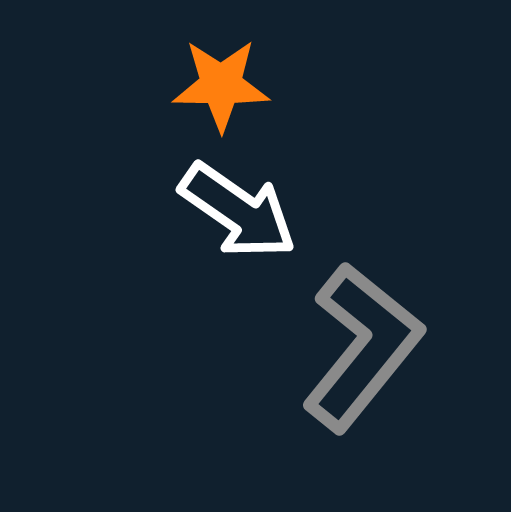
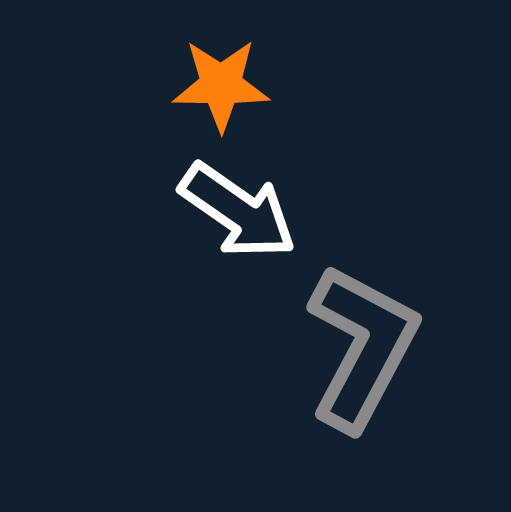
gray L-shape: rotated 11 degrees counterclockwise
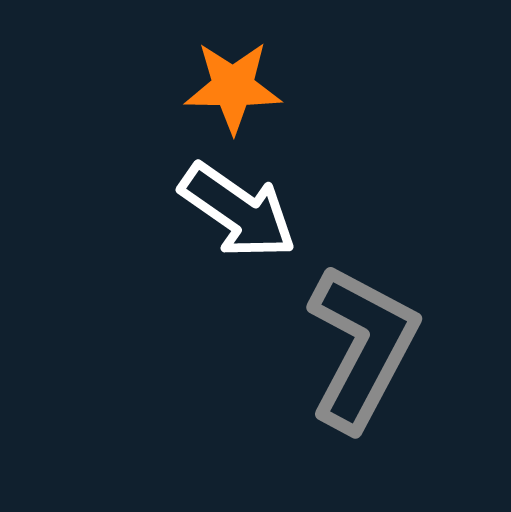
orange star: moved 12 px right, 2 px down
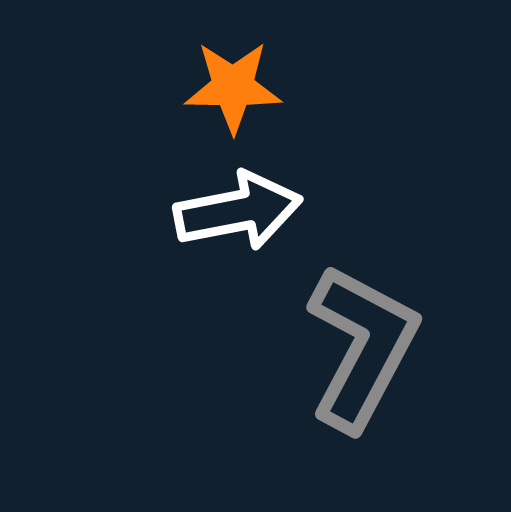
white arrow: rotated 46 degrees counterclockwise
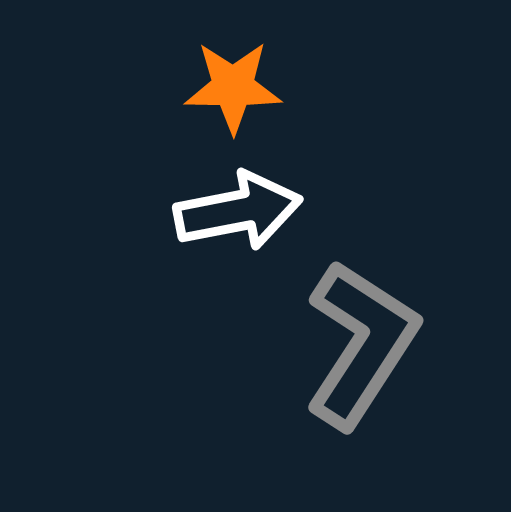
gray L-shape: moved 1 px left, 3 px up; rotated 5 degrees clockwise
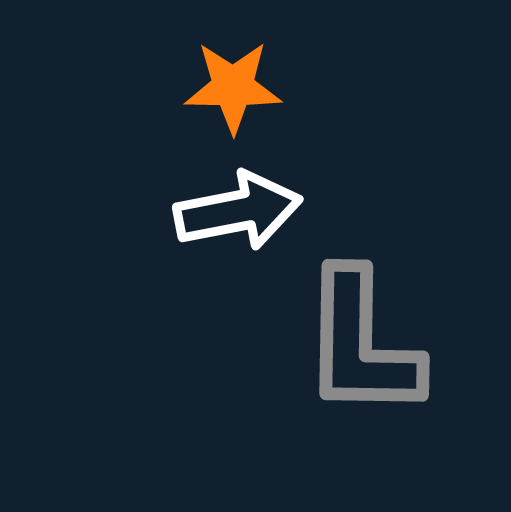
gray L-shape: rotated 148 degrees clockwise
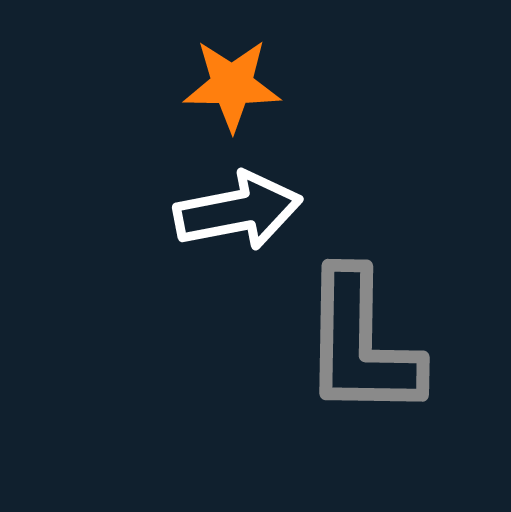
orange star: moved 1 px left, 2 px up
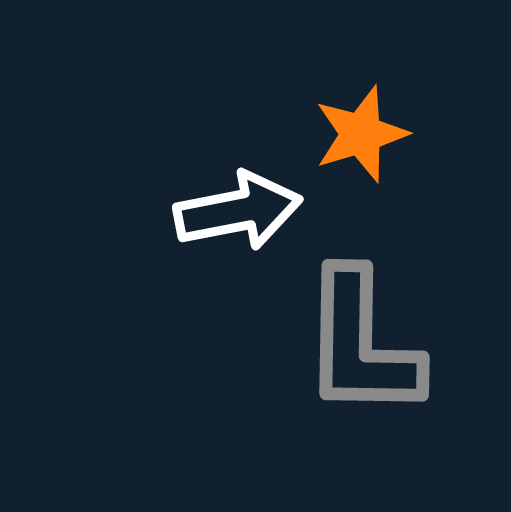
orange star: moved 129 px right, 49 px down; rotated 18 degrees counterclockwise
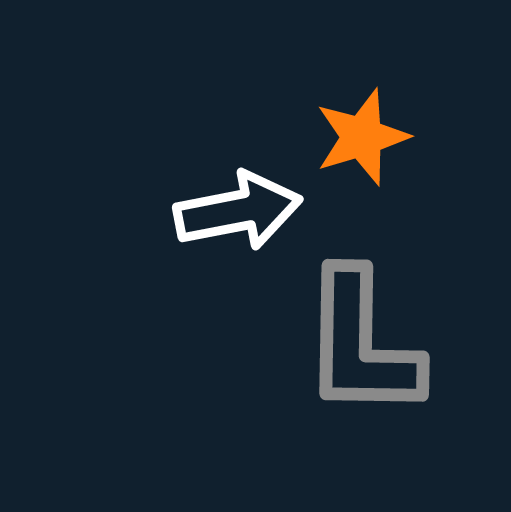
orange star: moved 1 px right, 3 px down
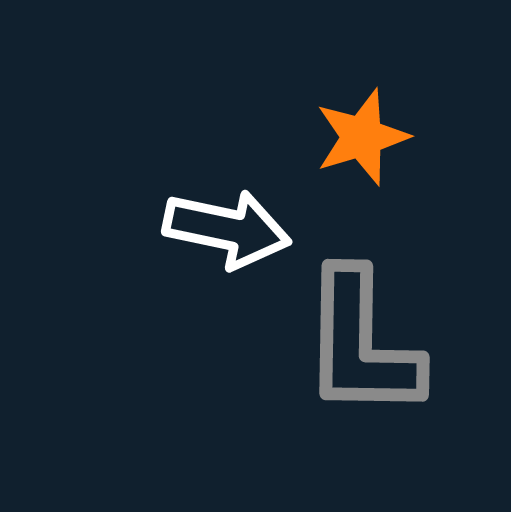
white arrow: moved 11 px left, 18 px down; rotated 23 degrees clockwise
